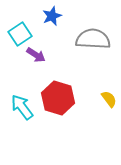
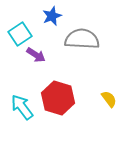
gray semicircle: moved 11 px left
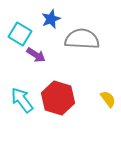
blue star: moved 1 px left, 3 px down
cyan square: rotated 25 degrees counterclockwise
yellow semicircle: moved 1 px left
cyan arrow: moved 7 px up
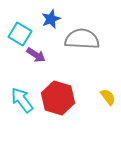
yellow semicircle: moved 2 px up
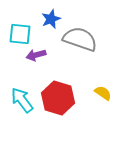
cyan square: rotated 25 degrees counterclockwise
gray semicircle: moved 2 px left; rotated 16 degrees clockwise
purple arrow: rotated 132 degrees clockwise
yellow semicircle: moved 5 px left, 4 px up; rotated 18 degrees counterclockwise
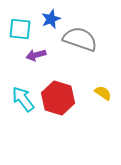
cyan square: moved 5 px up
cyan arrow: moved 1 px right, 1 px up
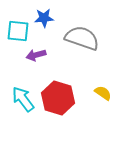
blue star: moved 7 px left, 1 px up; rotated 18 degrees clockwise
cyan square: moved 2 px left, 2 px down
gray semicircle: moved 2 px right, 1 px up
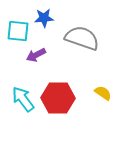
purple arrow: rotated 12 degrees counterclockwise
red hexagon: rotated 16 degrees counterclockwise
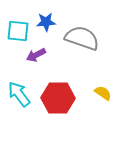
blue star: moved 2 px right, 4 px down
cyan arrow: moved 4 px left, 5 px up
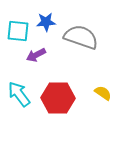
gray semicircle: moved 1 px left, 1 px up
